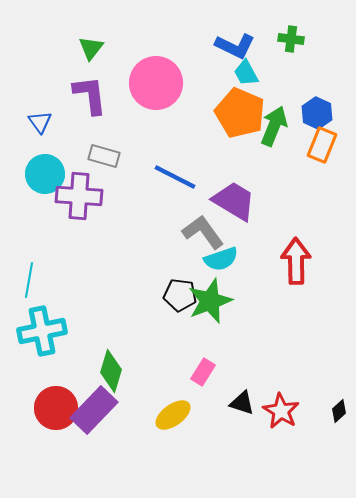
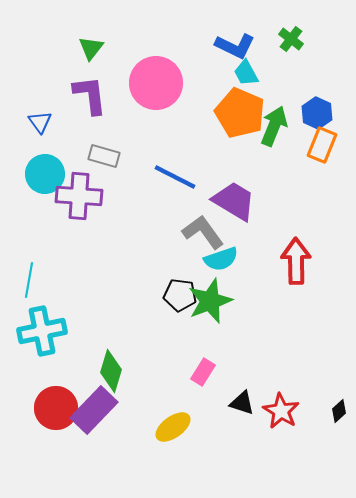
green cross: rotated 30 degrees clockwise
yellow ellipse: moved 12 px down
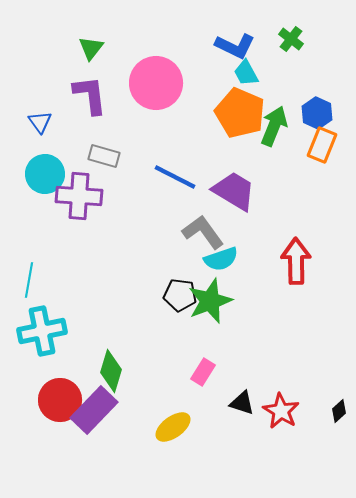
purple trapezoid: moved 10 px up
red circle: moved 4 px right, 8 px up
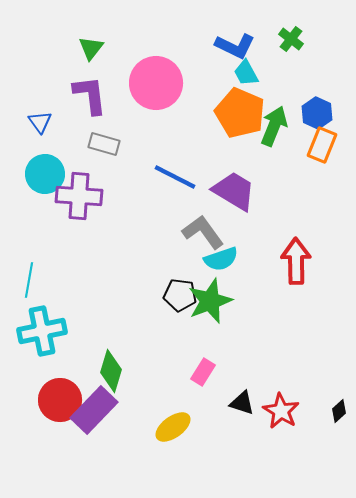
gray rectangle: moved 12 px up
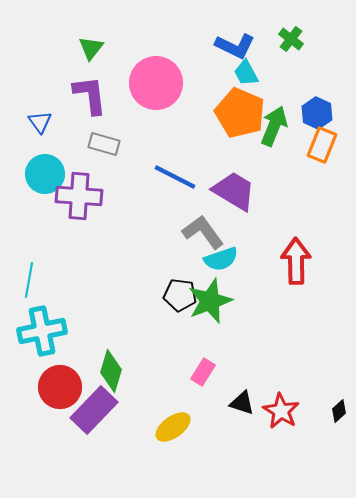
red circle: moved 13 px up
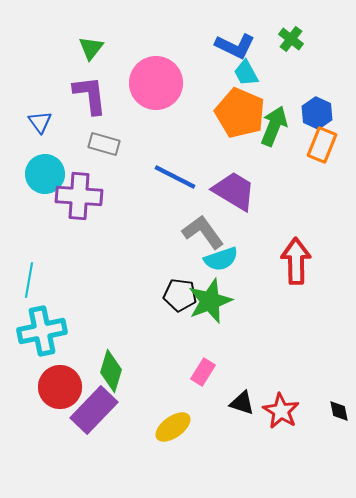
black diamond: rotated 60 degrees counterclockwise
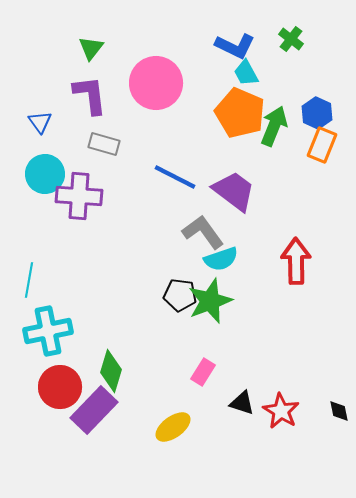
purple trapezoid: rotated 6 degrees clockwise
cyan cross: moved 6 px right
